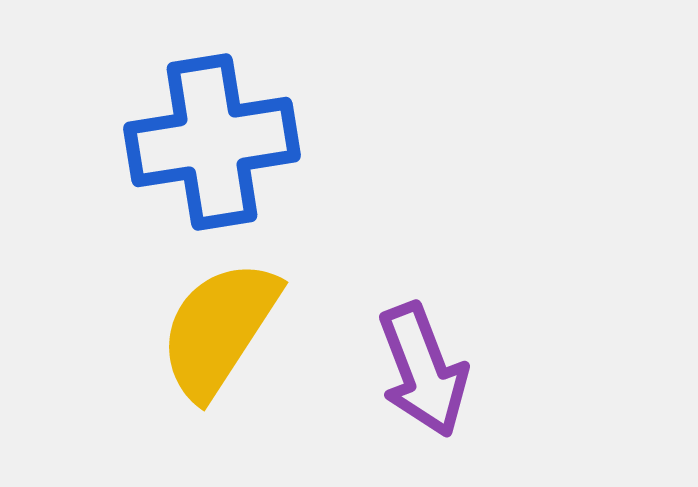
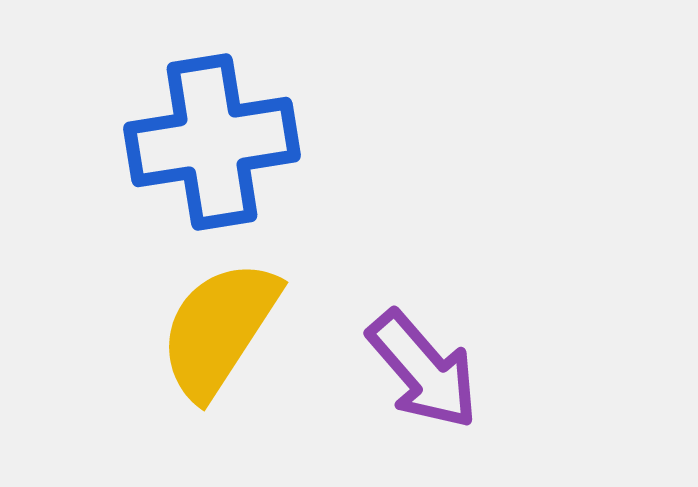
purple arrow: rotated 20 degrees counterclockwise
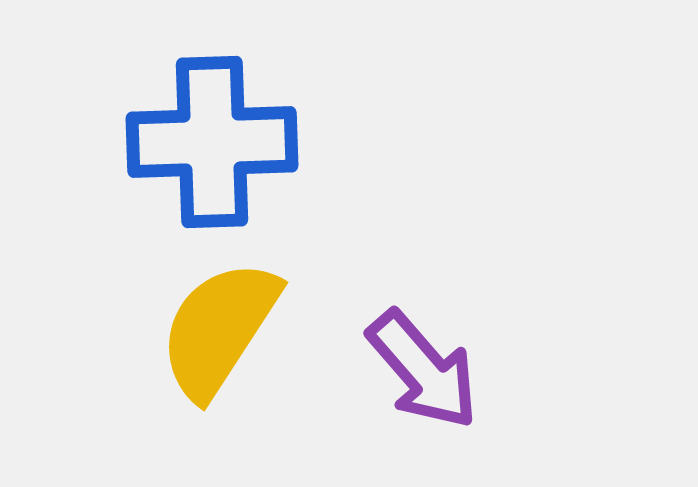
blue cross: rotated 7 degrees clockwise
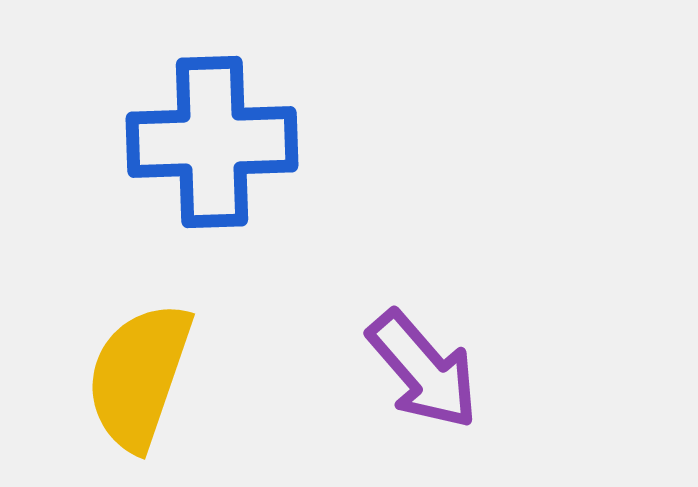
yellow semicircle: moved 80 px left, 47 px down; rotated 14 degrees counterclockwise
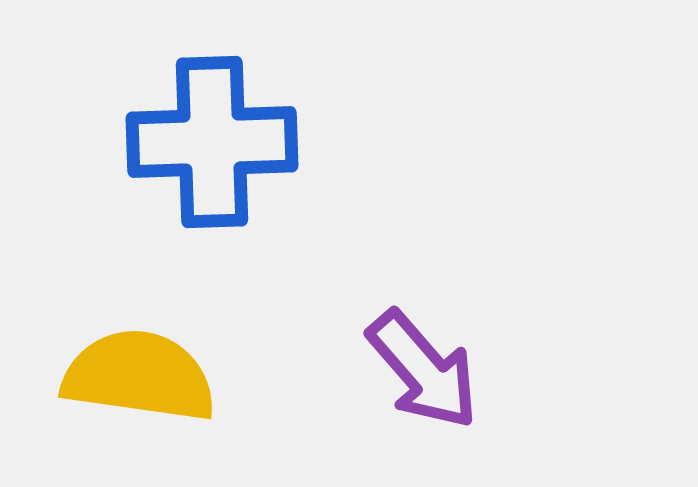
yellow semicircle: rotated 79 degrees clockwise
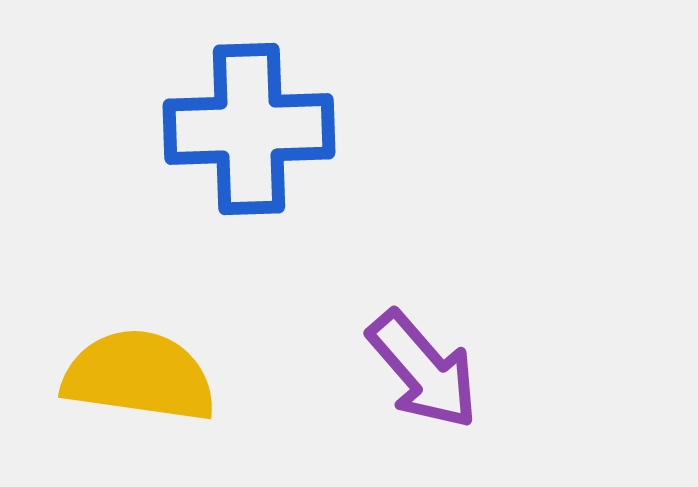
blue cross: moved 37 px right, 13 px up
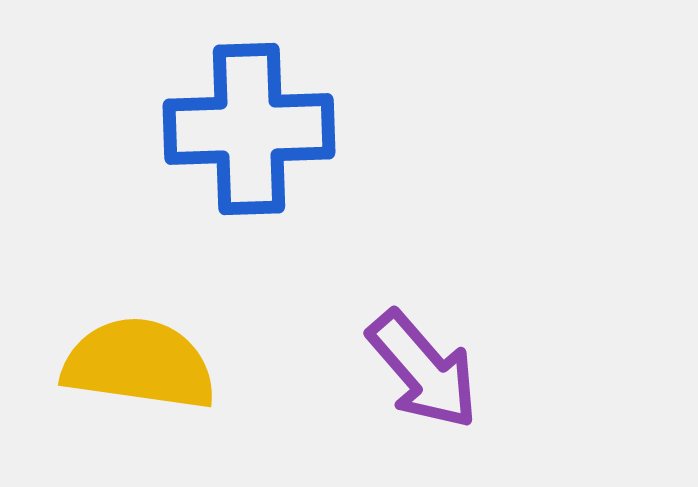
yellow semicircle: moved 12 px up
